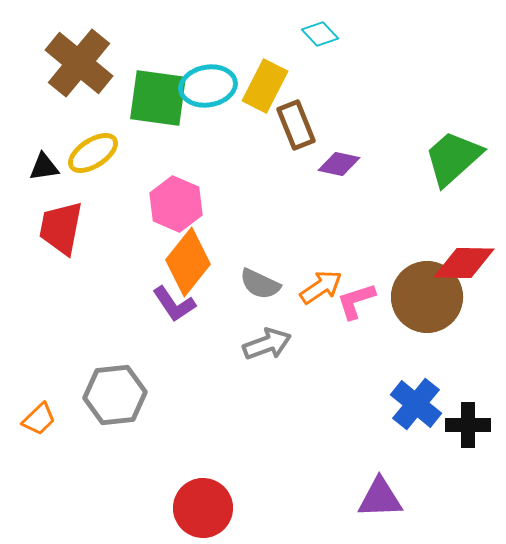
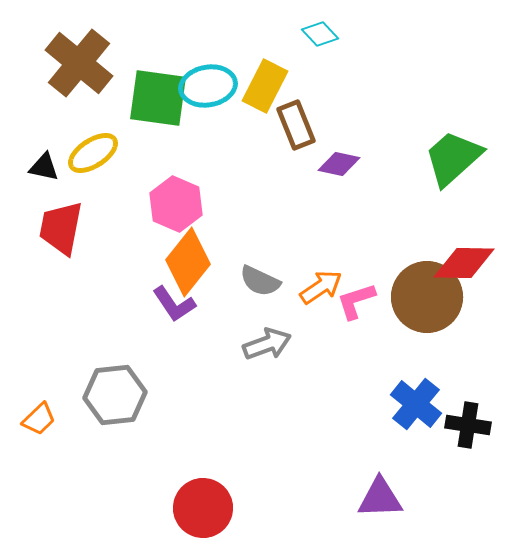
black triangle: rotated 20 degrees clockwise
gray semicircle: moved 3 px up
black cross: rotated 9 degrees clockwise
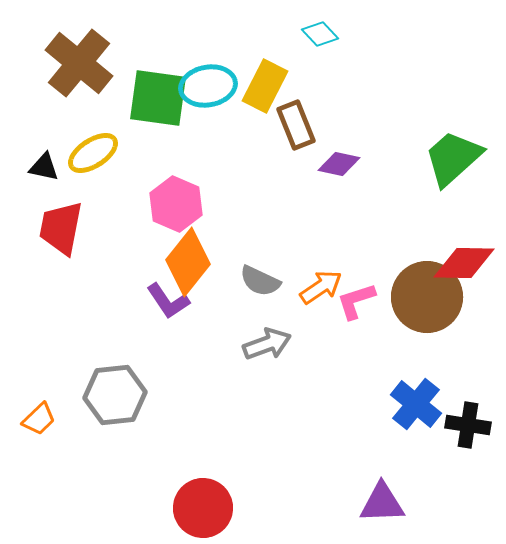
purple L-shape: moved 6 px left, 3 px up
purple triangle: moved 2 px right, 5 px down
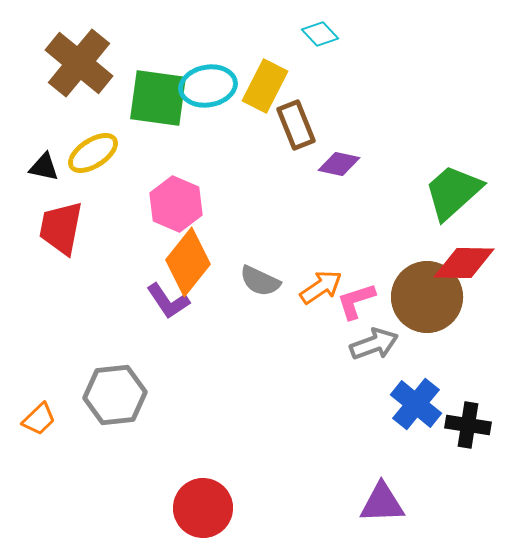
green trapezoid: moved 34 px down
gray arrow: moved 107 px right
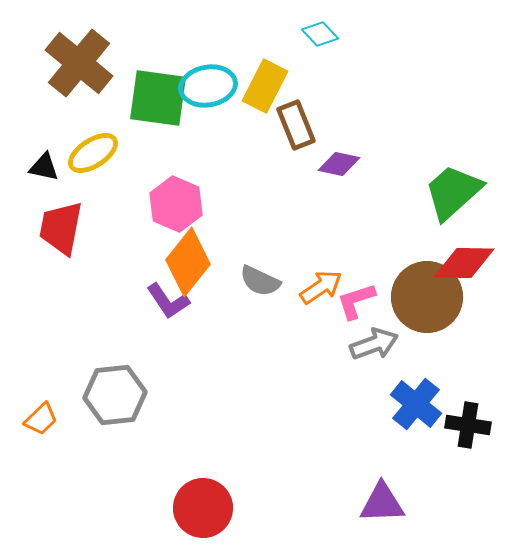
orange trapezoid: moved 2 px right
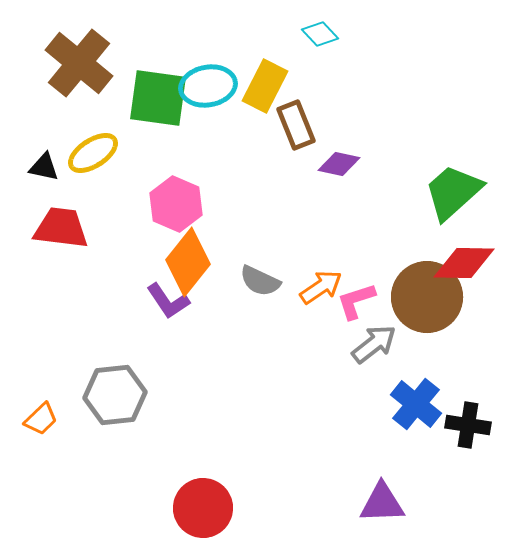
red trapezoid: rotated 86 degrees clockwise
gray arrow: rotated 18 degrees counterclockwise
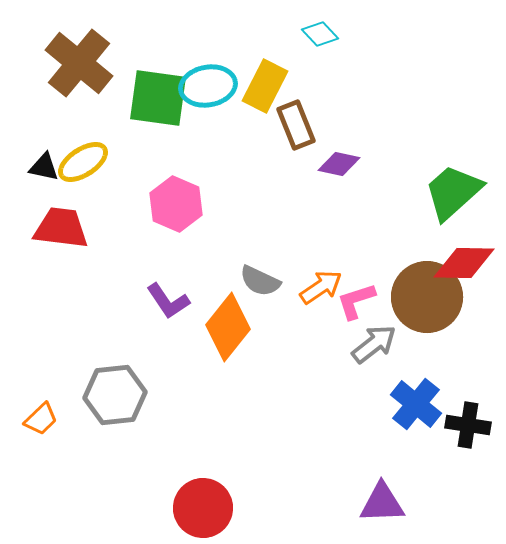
yellow ellipse: moved 10 px left, 9 px down
orange diamond: moved 40 px right, 65 px down
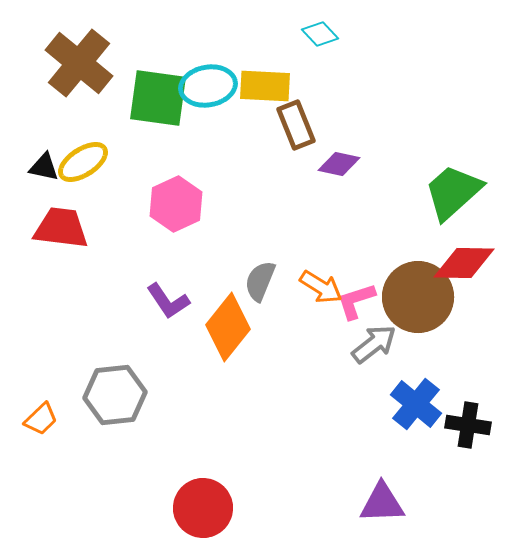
yellow rectangle: rotated 66 degrees clockwise
pink hexagon: rotated 12 degrees clockwise
gray semicircle: rotated 87 degrees clockwise
orange arrow: rotated 66 degrees clockwise
brown circle: moved 9 px left
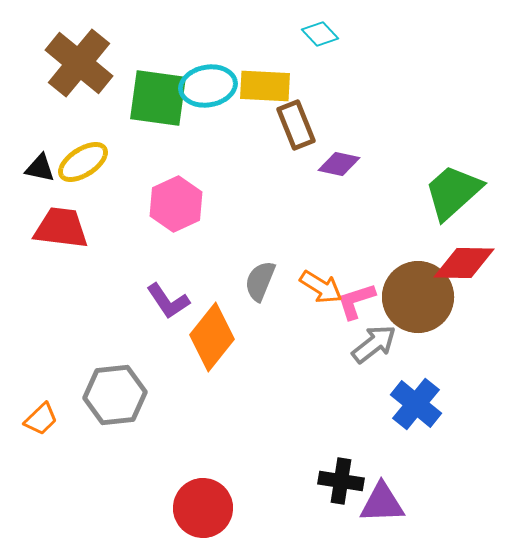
black triangle: moved 4 px left, 1 px down
orange diamond: moved 16 px left, 10 px down
black cross: moved 127 px left, 56 px down
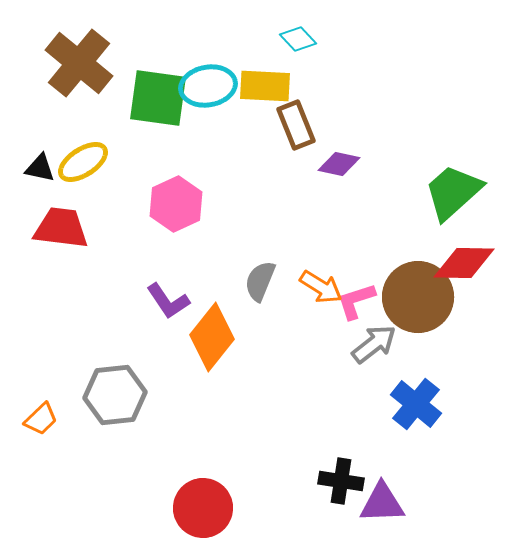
cyan diamond: moved 22 px left, 5 px down
